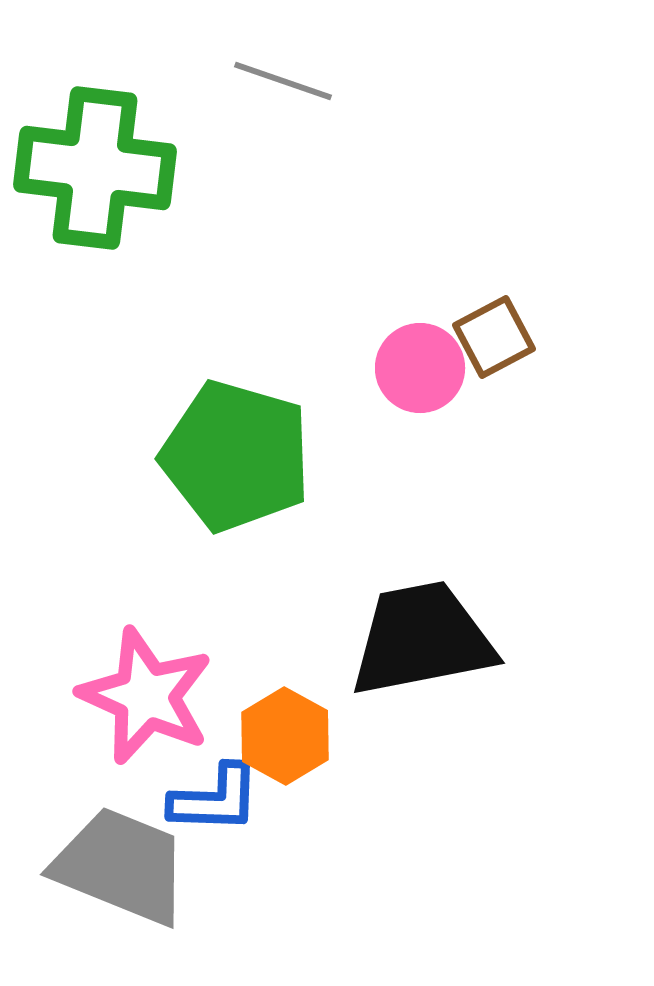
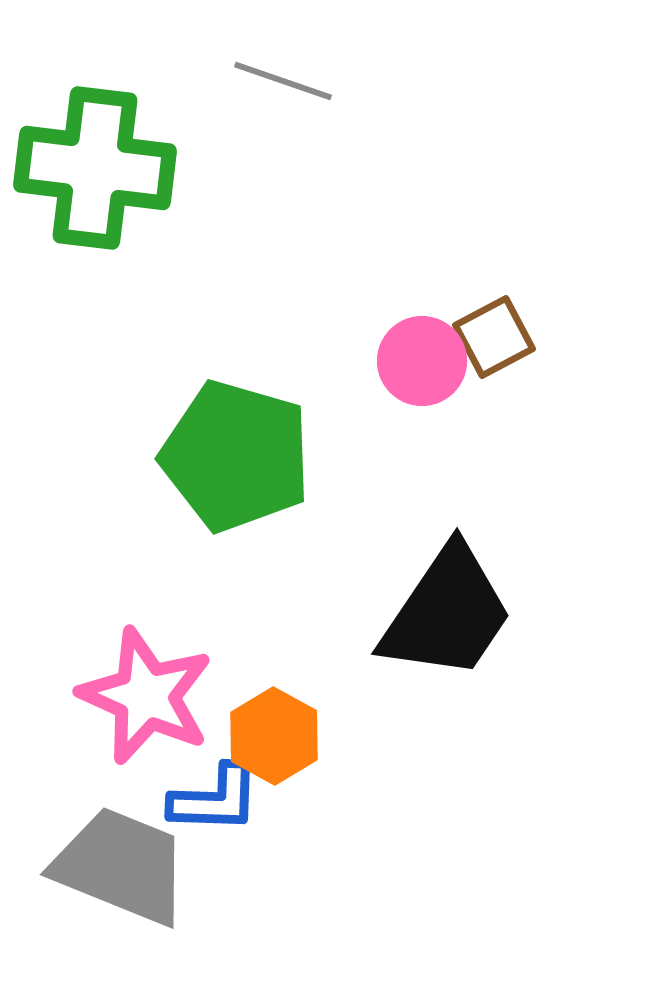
pink circle: moved 2 px right, 7 px up
black trapezoid: moved 25 px right, 26 px up; rotated 135 degrees clockwise
orange hexagon: moved 11 px left
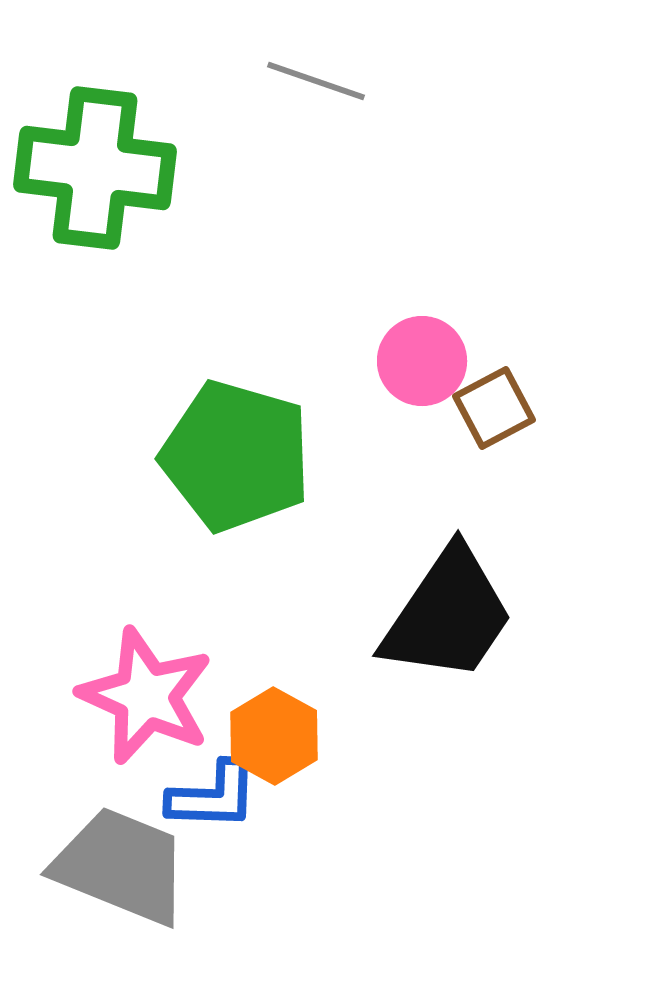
gray line: moved 33 px right
brown square: moved 71 px down
black trapezoid: moved 1 px right, 2 px down
blue L-shape: moved 2 px left, 3 px up
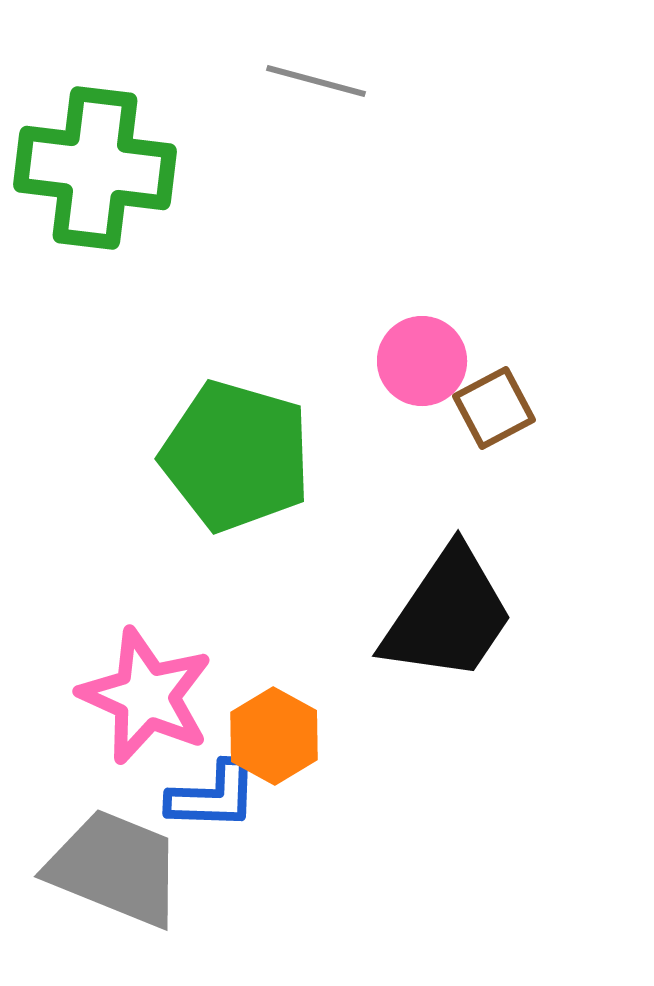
gray line: rotated 4 degrees counterclockwise
gray trapezoid: moved 6 px left, 2 px down
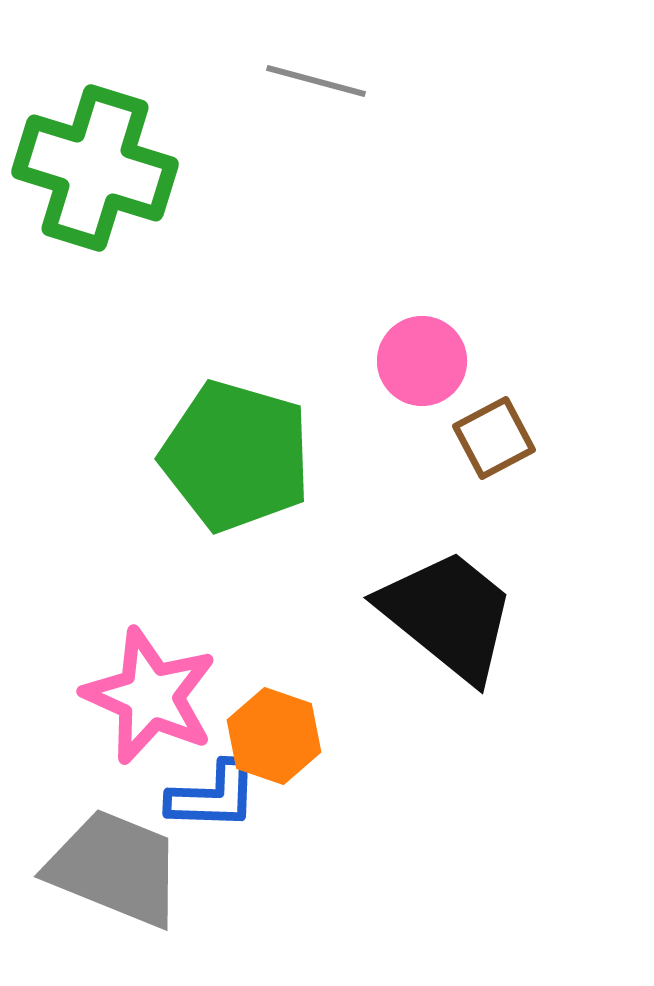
green cross: rotated 10 degrees clockwise
brown square: moved 30 px down
black trapezoid: rotated 85 degrees counterclockwise
pink star: moved 4 px right
orange hexagon: rotated 10 degrees counterclockwise
